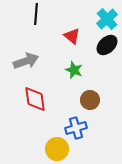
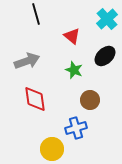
black line: rotated 20 degrees counterclockwise
black ellipse: moved 2 px left, 11 px down
gray arrow: moved 1 px right
yellow circle: moved 5 px left
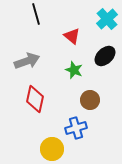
red diamond: rotated 20 degrees clockwise
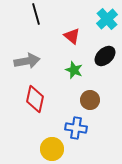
gray arrow: rotated 10 degrees clockwise
blue cross: rotated 25 degrees clockwise
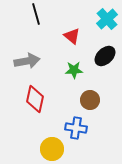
green star: rotated 24 degrees counterclockwise
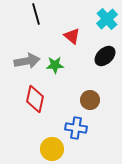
green star: moved 19 px left, 5 px up
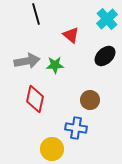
red triangle: moved 1 px left, 1 px up
